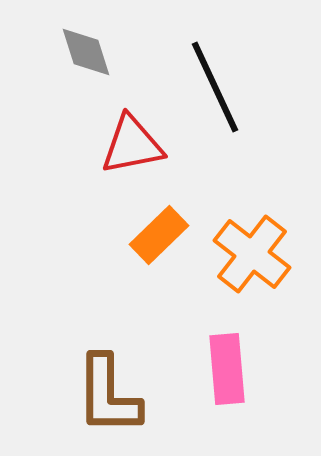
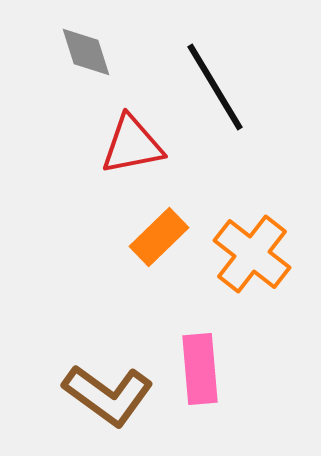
black line: rotated 6 degrees counterclockwise
orange rectangle: moved 2 px down
pink rectangle: moved 27 px left
brown L-shape: rotated 54 degrees counterclockwise
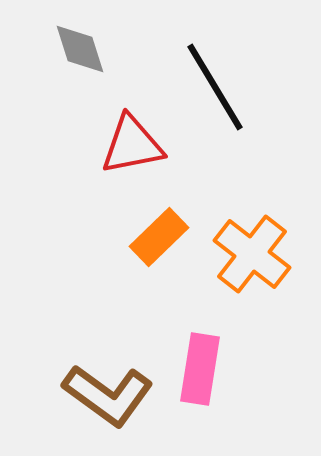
gray diamond: moved 6 px left, 3 px up
pink rectangle: rotated 14 degrees clockwise
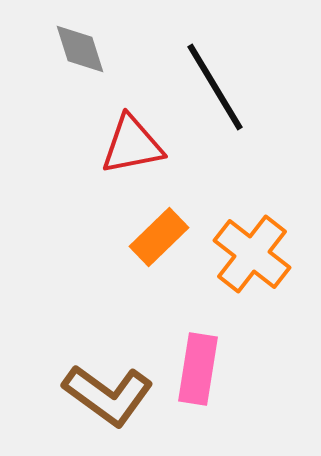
pink rectangle: moved 2 px left
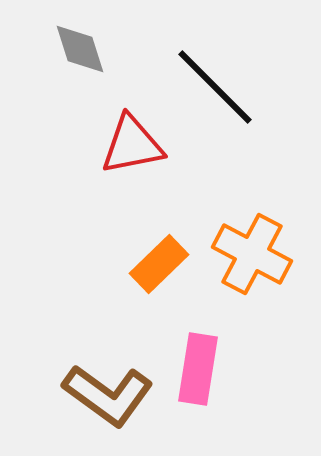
black line: rotated 14 degrees counterclockwise
orange rectangle: moved 27 px down
orange cross: rotated 10 degrees counterclockwise
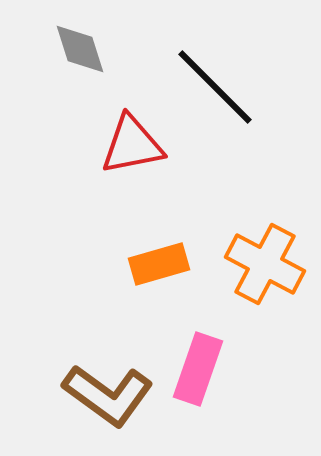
orange cross: moved 13 px right, 10 px down
orange rectangle: rotated 28 degrees clockwise
pink rectangle: rotated 10 degrees clockwise
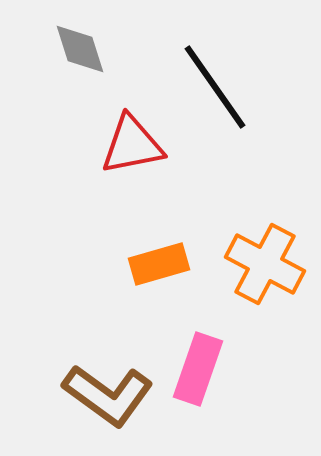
black line: rotated 10 degrees clockwise
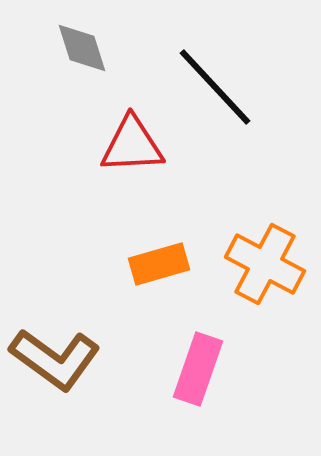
gray diamond: moved 2 px right, 1 px up
black line: rotated 8 degrees counterclockwise
red triangle: rotated 8 degrees clockwise
brown L-shape: moved 53 px left, 36 px up
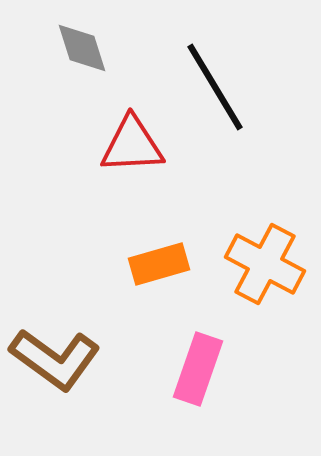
black line: rotated 12 degrees clockwise
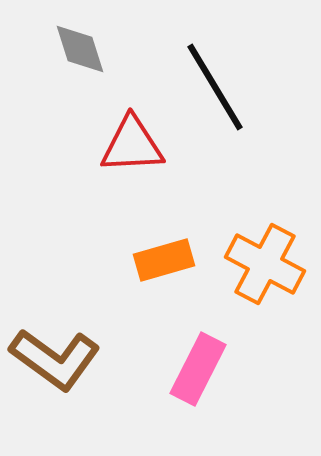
gray diamond: moved 2 px left, 1 px down
orange rectangle: moved 5 px right, 4 px up
pink rectangle: rotated 8 degrees clockwise
